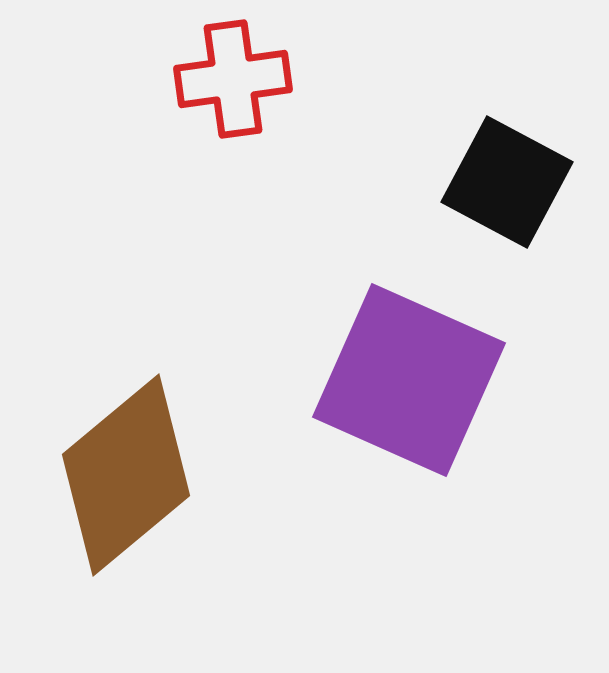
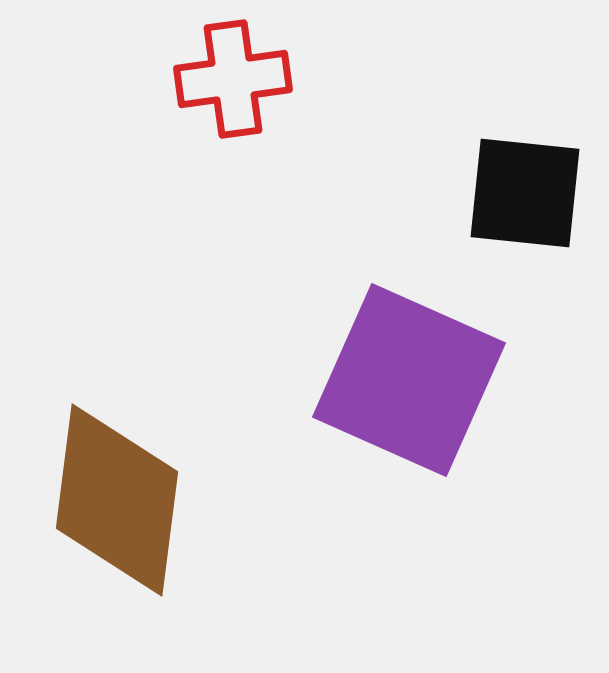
black square: moved 18 px right, 11 px down; rotated 22 degrees counterclockwise
brown diamond: moved 9 px left, 25 px down; rotated 43 degrees counterclockwise
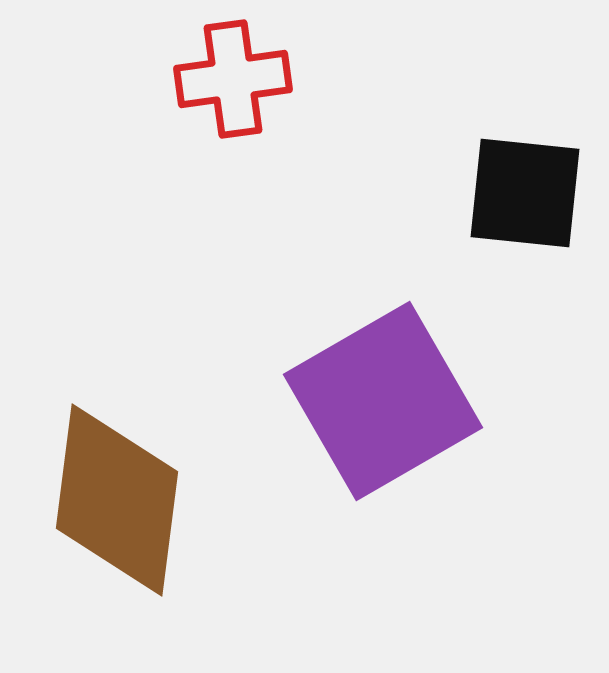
purple square: moved 26 px left, 21 px down; rotated 36 degrees clockwise
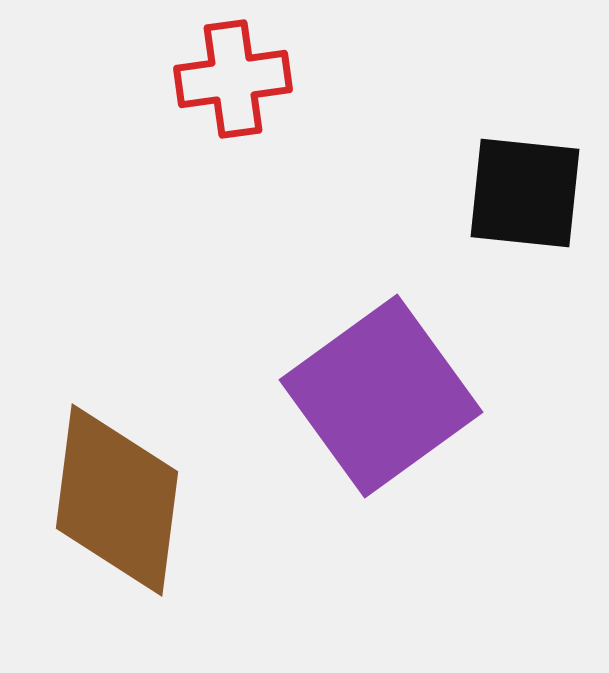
purple square: moved 2 px left, 5 px up; rotated 6 degrees counterclockwise
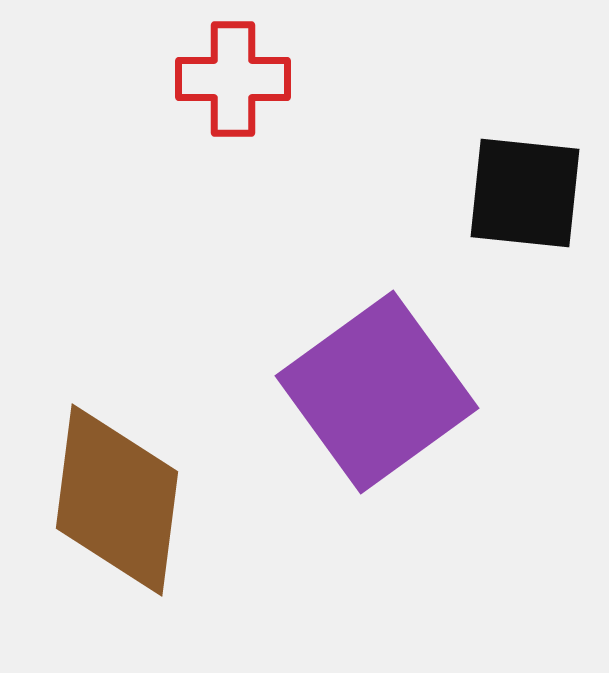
red cross: rotated 8 degrees clockwise
purple square: moved 4 px left, 4 px up
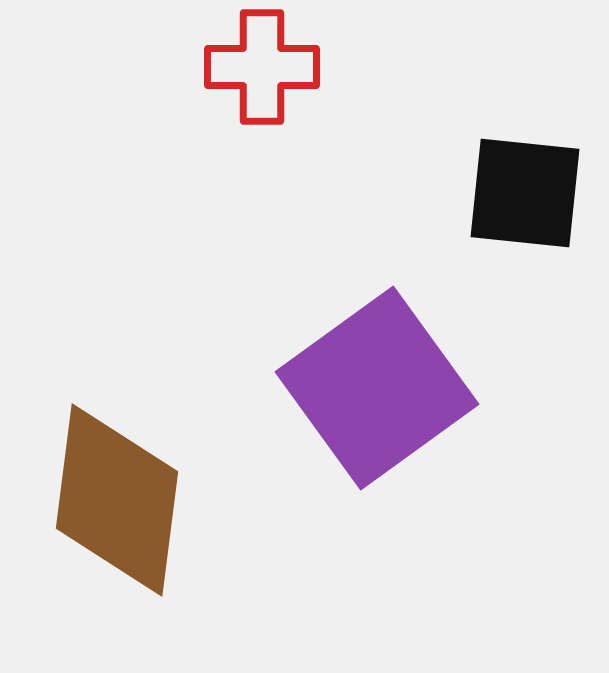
red cross: moved 29 px right, 12 px up
purple square: moved 4 px up
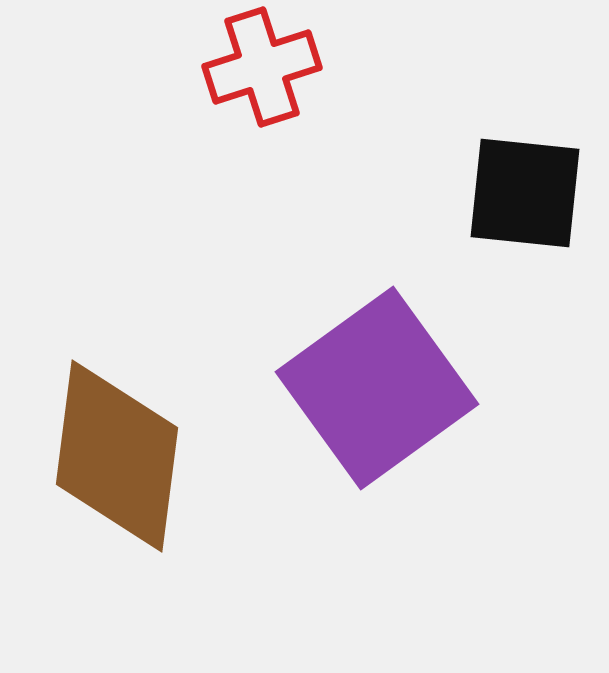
red cross: rotated 18 degrees counterclockwise
brown diamond: moved 44 px up
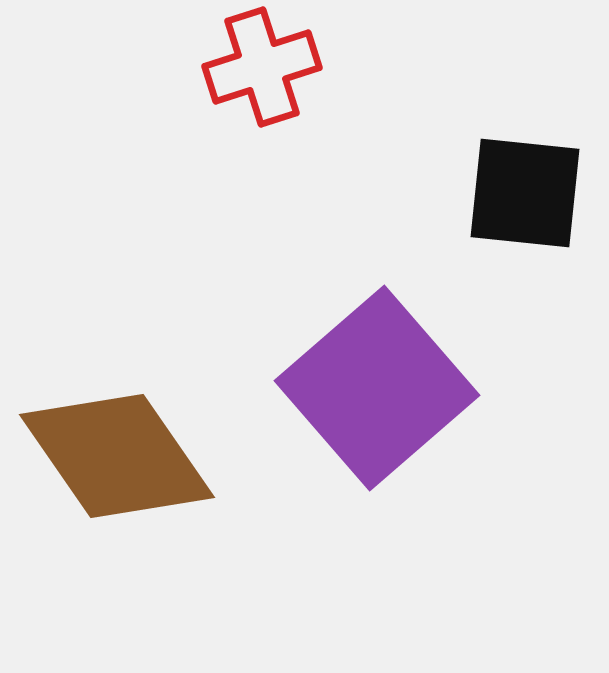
purple square: rotated 5 degrees counterclockwise
brown diamond: rotated 42 degrees counterclockwise
